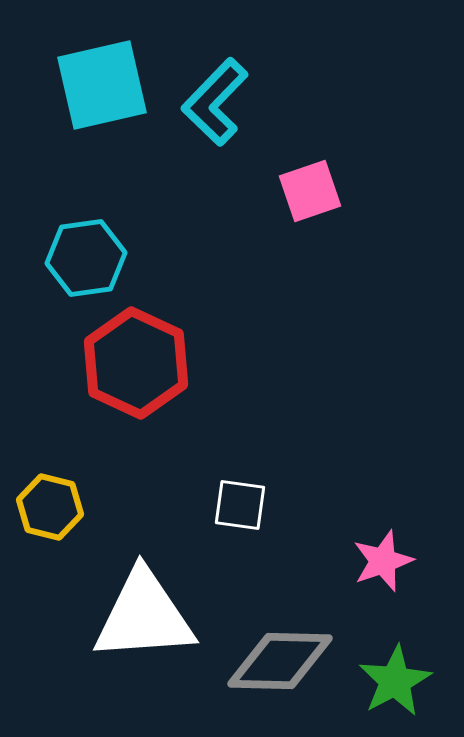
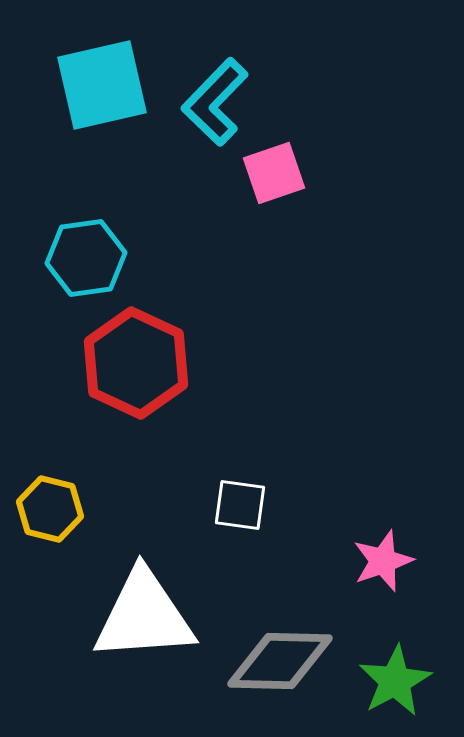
pink square: moved 36 px left, 18 px up
yellow hexagon: moved 2 px down
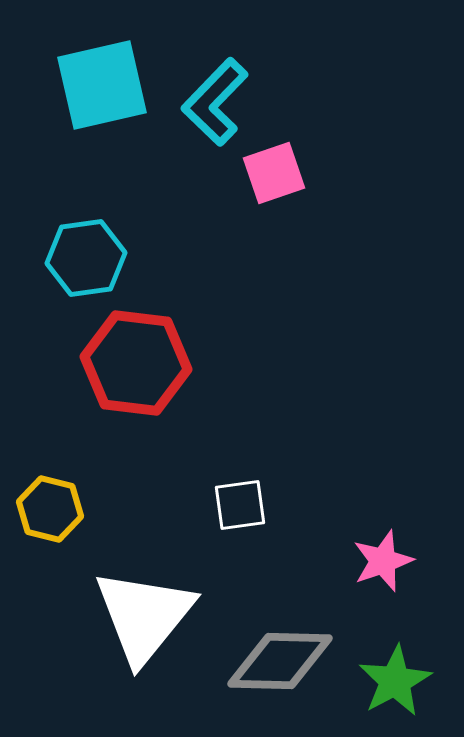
red hexagon: rotated 18 degrees counterclockwise
white square: rotated 16 degrees counterclockwise
white triangle: rotated 47 degrees counterclockwise
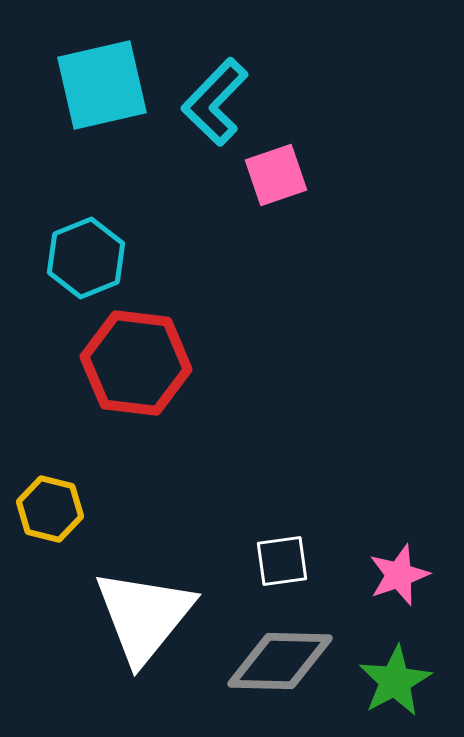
pink square: moved 2 px right, 2 px down
cyan hexagon: rotated 14 degrees counterclockwise
white square: moved 42 px right, 56 px down
pink star: moved 16 px right, 14 px down
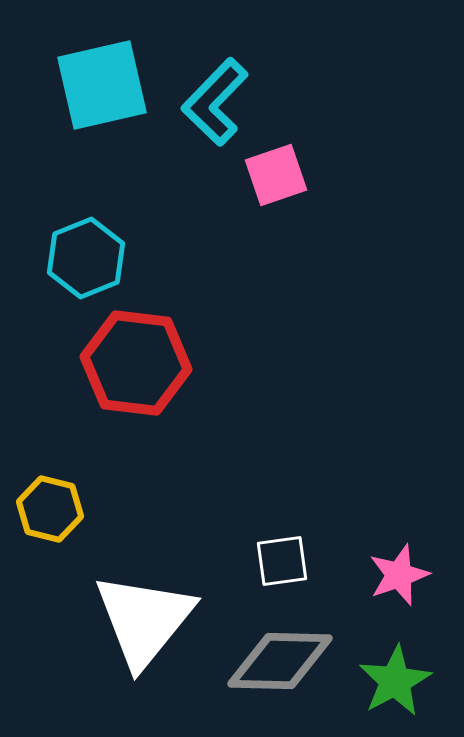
white triangle: moved 4 px down
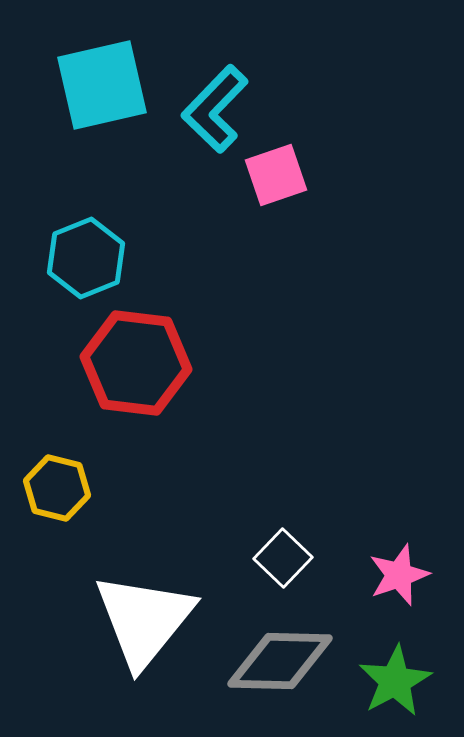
cyan L-shape: moved 7 px down
yellow hexagon: moved 7 px right, 21 px up
white square: moved 1 px right, 3 px up; rotated 38 degrees counterclockwise
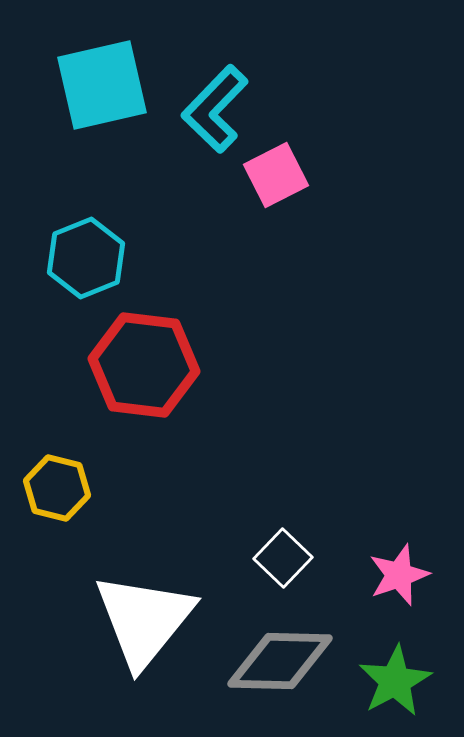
pink square: rotated 8 degrees counterclockwise
red hexagon: moved 8 px right, 2 px down
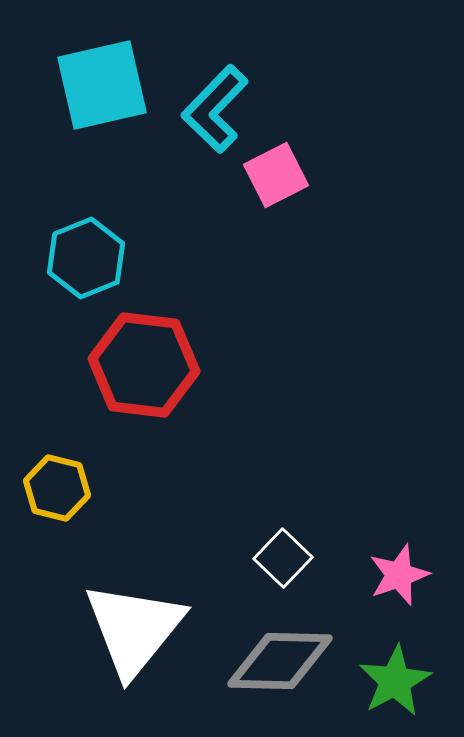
white triangle: moved 10 px left, 9 px down
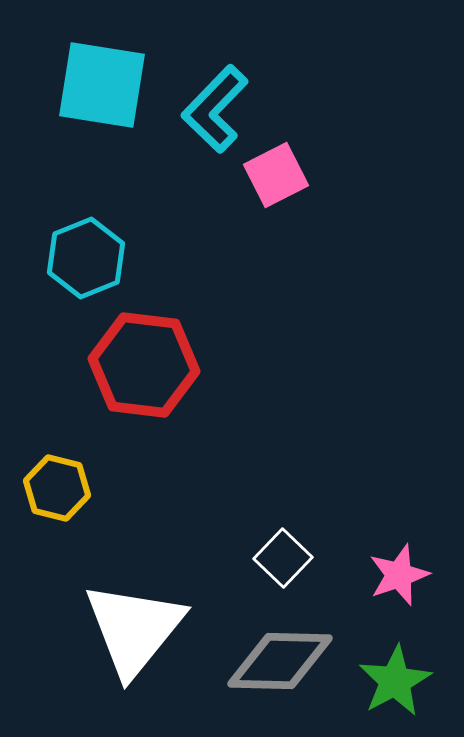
cyan square: rotated 22 degrees clockwise
